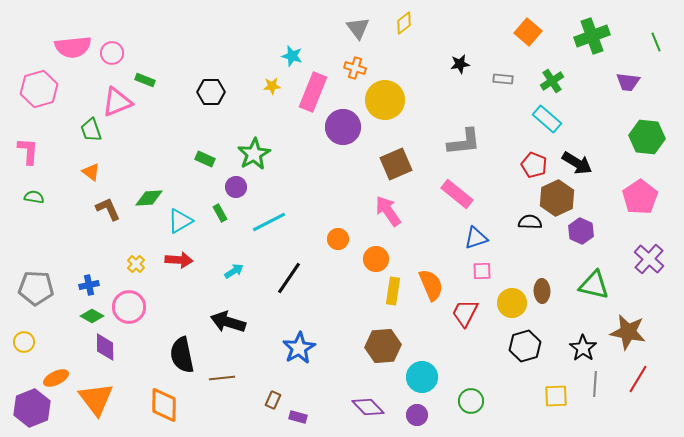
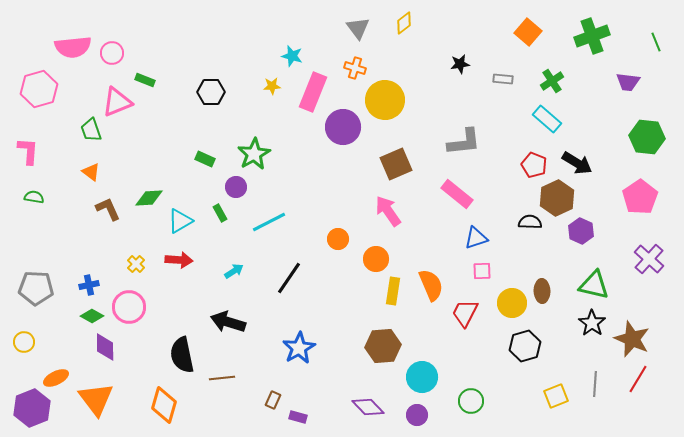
brown star at (628, 332): moved 4 px right, 7 px down; rotated 12 degrees clockwise
black star at (583, 348): moved 9 px right, 25 px up
yellow square at (556, 396): rotated 20 degrees counterclockwise
orange diamond at (164, 405): rotated 15 degrees clockwise
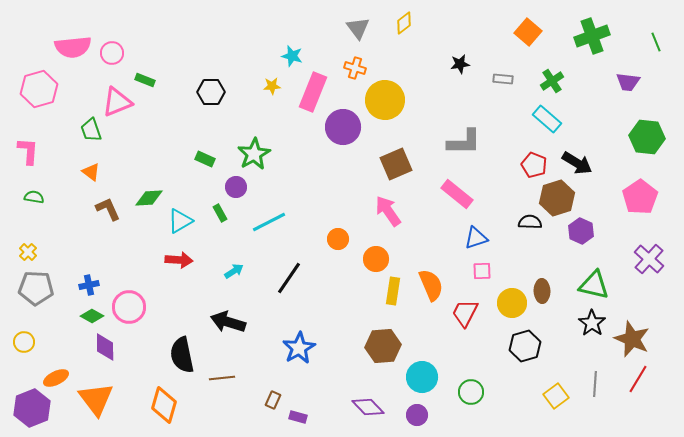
gray L-shape at (464, 142): rotated 6 degrees clockwise
brown hexagon at (557, 198): rotated 8 degrees clockwise
yellow cross at (136, 264): moved 108 px left, 12 px up
yellow square at (556, 396): rotated 15 degrees counterclockwise
green circle at (471, 401): moved 9 px up
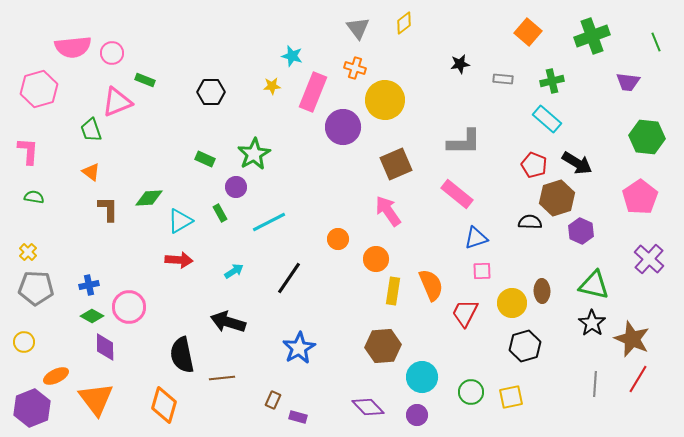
green cross at (552, 81): rotated 20 degrees clockwise
brown L-shape at (108, 209): rotated 24 degrees clockwise
orange ellipse at (56, 378): moved 2 px up
yellow square at (556, 396): moved 45 px left, 1 px down; rotated 25 degrees clockwise
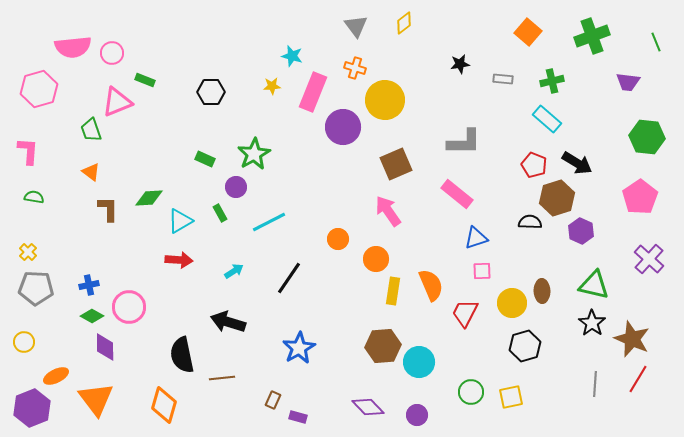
gray triangle at (358, 28): moved 2 px left, 2 px up
cyan circle at (422, 377): moved 3 px left, 15 px up
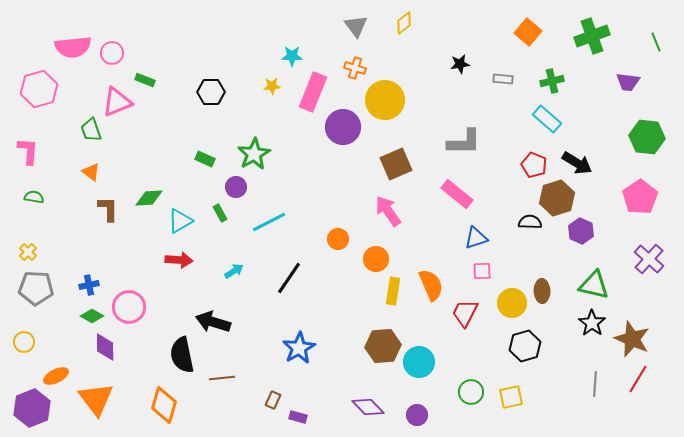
cyan star at (292, 56): rotated 15 degrees counterclockwise
black arrow at (228, 322): moved 15 px left
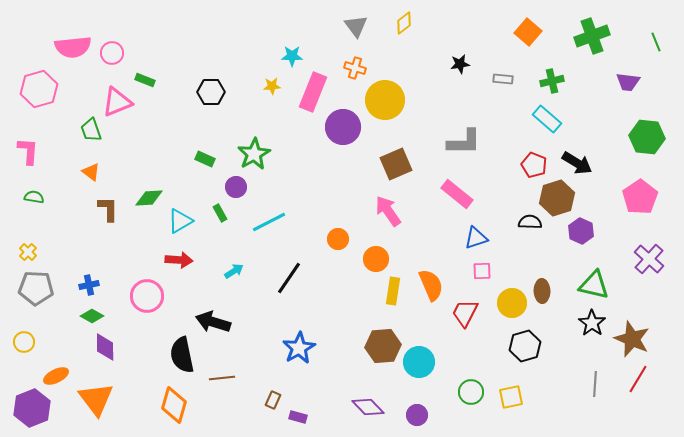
pink circle at (129, 307): moved 18 px right, 11 px up
orange diamond at (164, 405): moved 10 px right
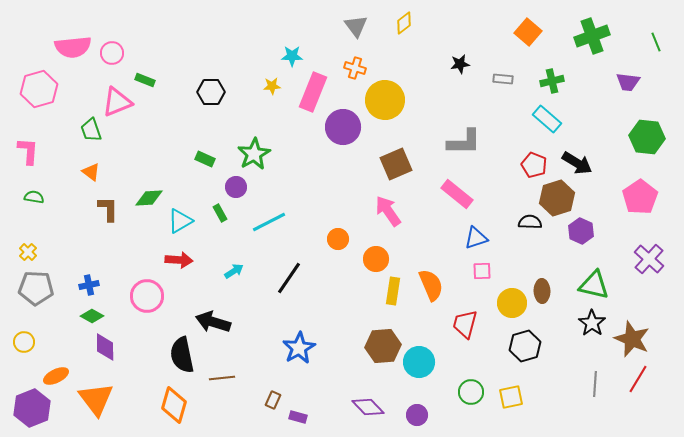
red trapezoid at (465, 313): moved 11 px down; rotated 12 degrees counterclockwise
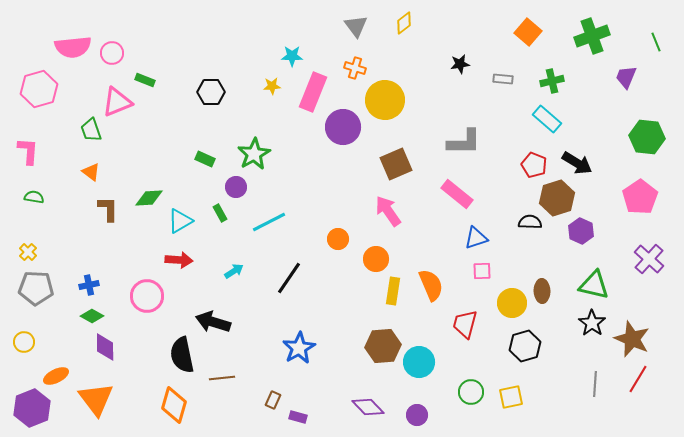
purple trapezoid at (628, 82): moved 2 px left, 5 px up; rotated 105 degrees clockwise
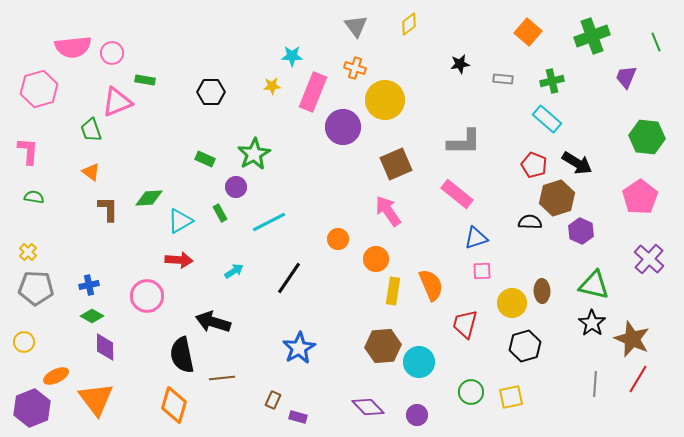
yellow diamond at (404, 23): moved 5 px right, 1 px down
green rectangle at (145, 80): rotated 12 degrees counterclockwise
